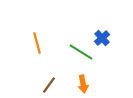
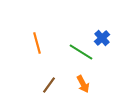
orange arrow: rotated 18 degrees counterclockwise
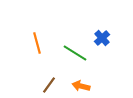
green line: moved 6 px left, 1 px down
orange arrow: moved 2 px left, 2 px down; rotated 132 degrees clockwise
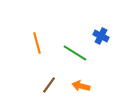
blue cross: moved 1 px left, 2 px up; rotated 21 degrees counterclockwise
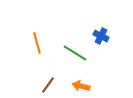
brown line: moved 1 px left
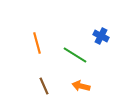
green line: moved 2 px down
brown line: moved 4 px left, 1 px down; rotated 60 degrees counterclockwise
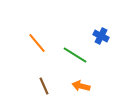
orange line: rotated 25 degrees counterclockwise
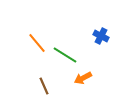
green line: moved 10 px left
orange arrow: moved 2 px right, 8 px up; rotated 42 degrees counterclockwise
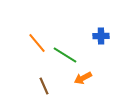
blue cross: rotated 28 degrees counterclockwise
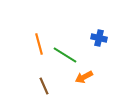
blue cross: moved 2 px left, 2 px down; rotated 14 degrees clockwise
orange line: moved 2 px right, 1 px down; rotated 25 degrees clockwise
orange arrow: moved 1 px right, 1 px up
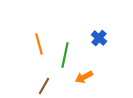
blue cross: rotated 28 degrees clockwise
green line: rotated 70 degrees clockwise
brown line: rotated 54 degrees clockwise
